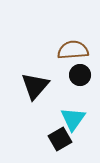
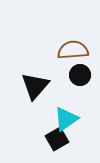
cyan triangle: moved 7 px left; rotated 20 degrees clockwise
black square: moved 3 px left
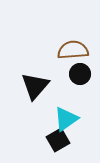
black circle: moved 1 px up
black square: moved 1 px right, 1 px down
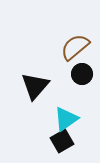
brown semicircle: moved 2 px right, 3 px up; rotated 36 degrees counterclockwise
black circle: moved 2 px right
black square: moved 4 px right, 1 px down
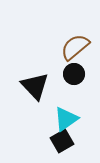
black circle: moved 8 px left
black triangle: rotated 24 degrees counterclockwise
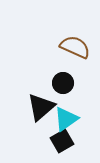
brown semicircle: rotated 64 degrees clockwise
black circle: moved 11 px left, 9 px down
black triangle: moved 6 px right, 21 px down; rotated 32 degrees clockwise
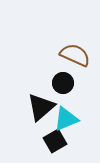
brown semicircle: moved 8 px down
cyan triangle: rotated 12 degrees clockwise
black square: moved 7 px left
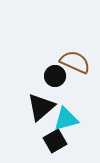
brown semicircle: moved 7 px down
black circle: moved 8 px left, 7 px up
cyan triangle: rotated 8 degrees clockwise
